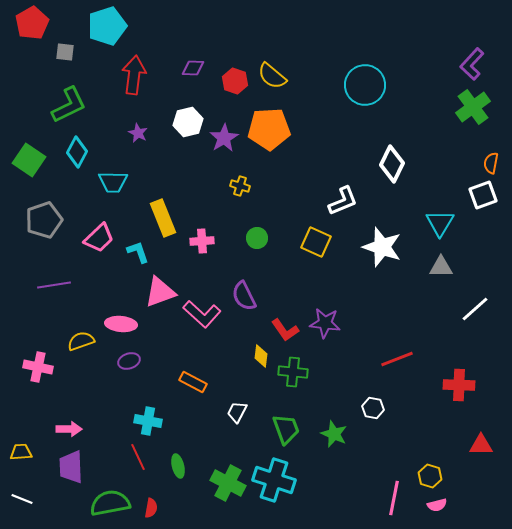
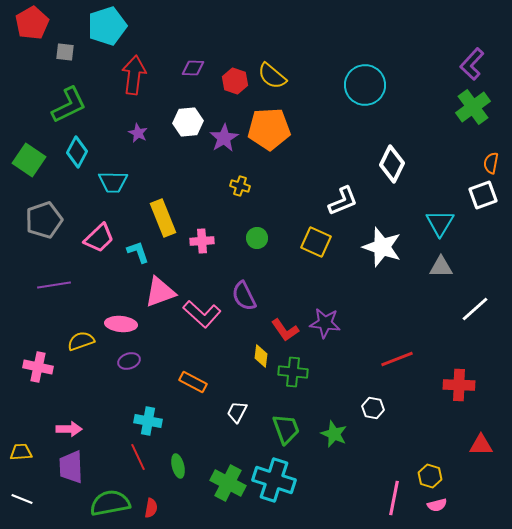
white hexagon at (188, 122): rotated 8 degrees clockwise
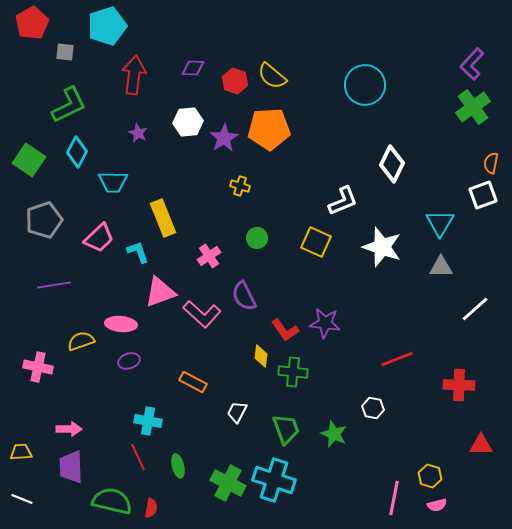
pink cross at (202, 241): moved 7 px right, 15 px down; rotated 30 degrees counterclockwise
green semicircle at (110, 503): moved 2 px right, 2 px up; rotated 24 degrees clockwise
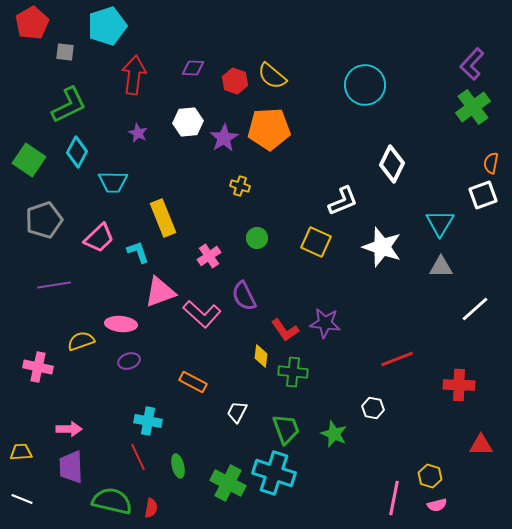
cyan cross at (274, 480): moved 7 px up
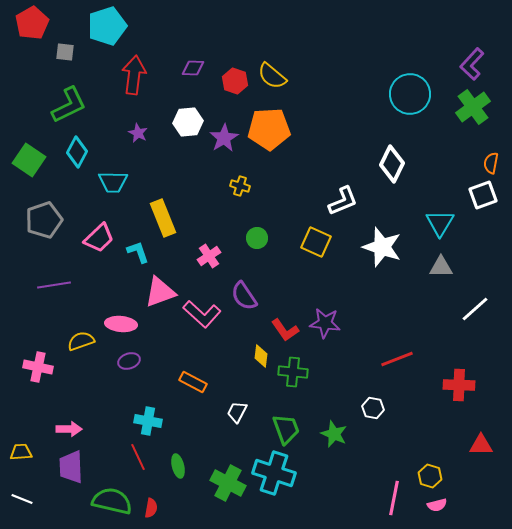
cyan circle at (365, 85): moved 45 px right, 9 px down
purple semicircle at (244, 296): rotated 8 degrees counterclockwise
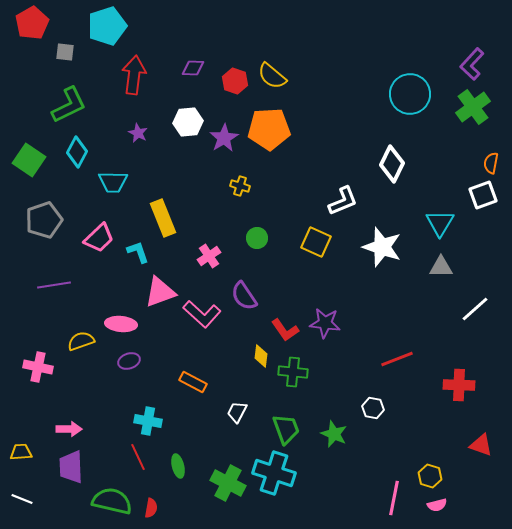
red triangle at (481, 445): rotated 20 degrees clockwise
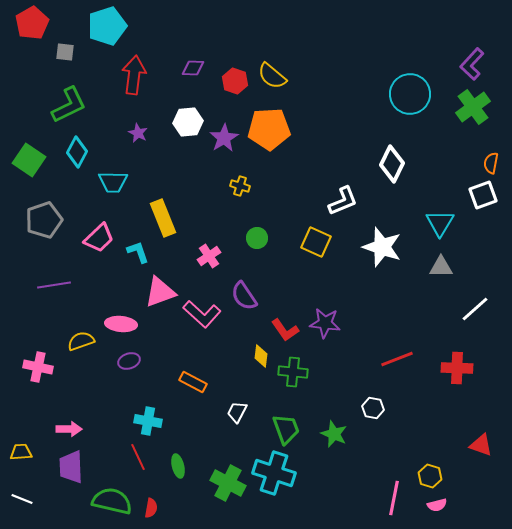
red cross at (459, 385): moved 2 px left, 17 px up
